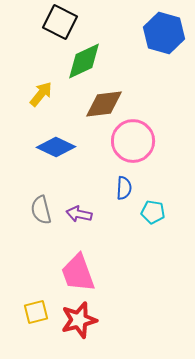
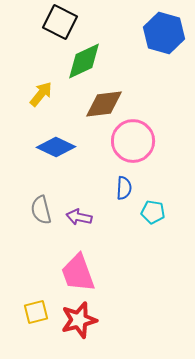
purple arrow: moved 3 px down
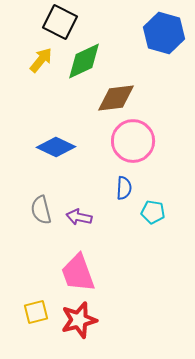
yellow arrow: moved 34 px up
brown diamond: moved 12 px right, 6 px up
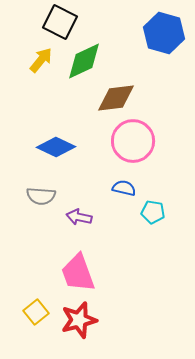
blue semicircle: rotated 80 degrees counterclockwise
gray semicircle: moved 14 px up; rotated 72 degrees counterclockwise
yellow square: rotated 25 degrees counterclockwise
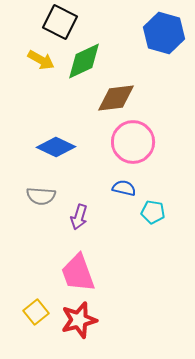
yellow arrow: rotated 80 degrees clockwise
pink circle: moved 1 px down
purple arrow: rotated 85 degrees counterclockwise
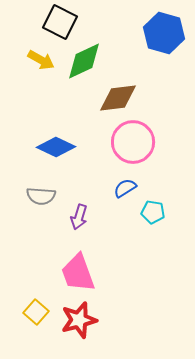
brown diamond: moved 2 px right
blue semicircle: moved 1 px right; rotated 45 degrees counterclockwise
yellow square: rotated 10 degrees counterclockwise
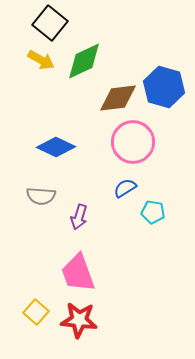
black square: moved 10 px left, 1 px down; rotated 12 degrees clockwise
blue hexagon: moved 54 px down
red star: rotated 21 degrees clockwise
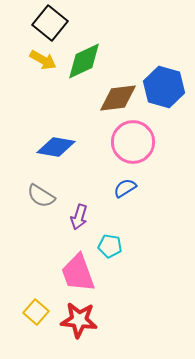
yellow arrow: moved 2 px right
blue diamond: rotated 15 degrees counterclockwise
gray semicircle: rotated 28 degrees clockwise
cyan pentagon: moved 43 px left, 34 px down
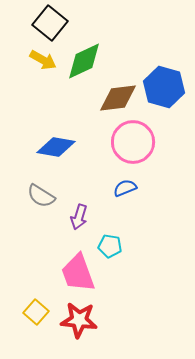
blue semicircle: rotated 10 degrees clockwise
